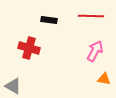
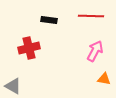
red cross: rotated 30 degrees counterclockwise
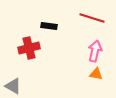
red line: moved 1 px right, 2 px down; rotated 15 degrees clockwise
black rectangle: moved 6 px down
pink arrow: rotated 15 degrees counterclockwise
orange triangle: moved 8 px left, 5 px up
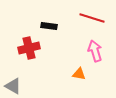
pink arrow: rotated 30 degrees counterclockwise
orange triangle: moved 17 px left
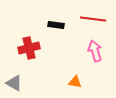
red line: moved 1 px right, 1 px down; rotated 10 degrees counterclockwise
black rectangle: moved 7 px right, 1 px up
orange triangle: moved 4 px left, 8 px down
gray triangle: moved 1 px right, 3 px up
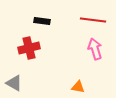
red line: moved 1 px down
black rectangle: moved 14 px left, 4 px up
pink arrow: moved 2 px up
orange triangle: moved 3 px right, 5 px down
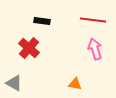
red cross: rotated 35 degrees counterclockwise
orange triangle: moved 3 px left, 3 px up
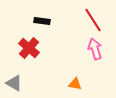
red line: rotated 50 degrees clockwise
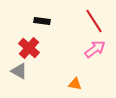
red line: moved 1 px right, 1 px down
pink arrow: rotated 70 degrees clockwise
gray triangle: moved 5 px right, 12 px up
